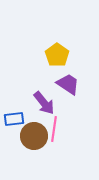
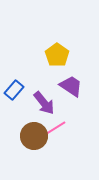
purple trapezoid: moved 3 px right, 2 px down
blue rectangle: moved 29 px up; rotated 42 degrees counterclockwise
pink line: rotated 50 degrees clockwise
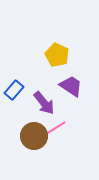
yellow pentagon: rotated 10 degrees counterclockwise
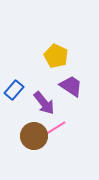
yellow pentagon: moved 1 px left, 1 px down
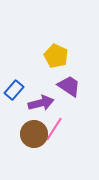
purple trapezoid: moved 2 px left
purple arrow: moved 3 px left; rotated 65 degrees counterclockwise
pink line: rotated 25 degrees counterclockwise
brown circle: moved 2 px up
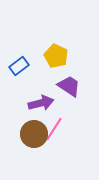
blue rectangle: moved 5 px right, 24 px up; rotated 12 degrees clockwise
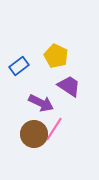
purple arrow: rotated 40 degrees clockwise
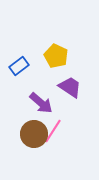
purple trapezoid: moved 1 px right, 1 px down
purple arrow: rotated 15 degrees clockwise
pink line: moved 1 px left, 2 px down
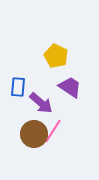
blue rectangle: moved 1 px left, 21 px down; rotated 48 degrees counterclockwise
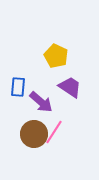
purple arrow: moved 1 px up
pink line: moved 1 px right, 1 px down
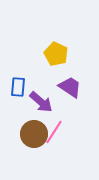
yellow pentagon: moved 2 px up
